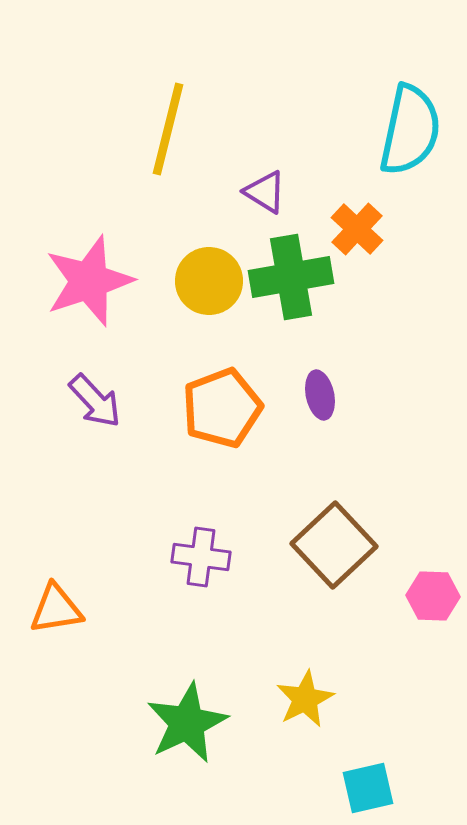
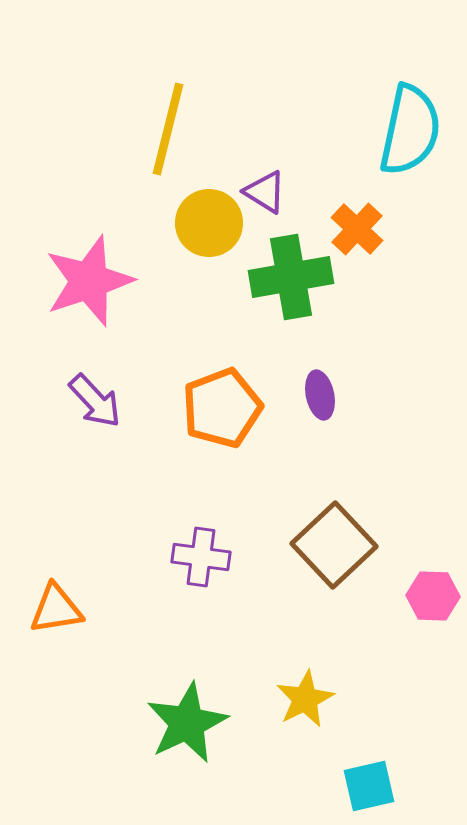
yellow circle: moved 58 px up
cyan square: moved 1 px right, 2 px up
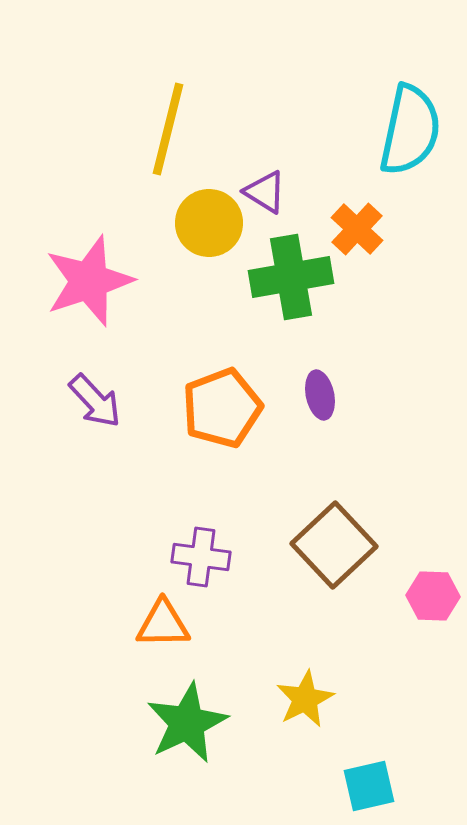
orange triangle: moved 107 px right, 15 px down; rotated 8 degrees clockwise
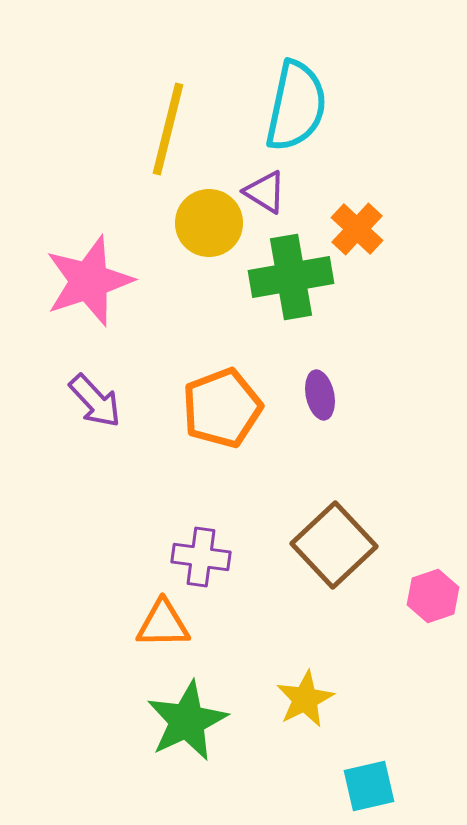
cyan semicircle: moved 114 px left, 24 px up
pink hexagon: rotated 21 degrees counterclockwise
green star: moved 2 px up
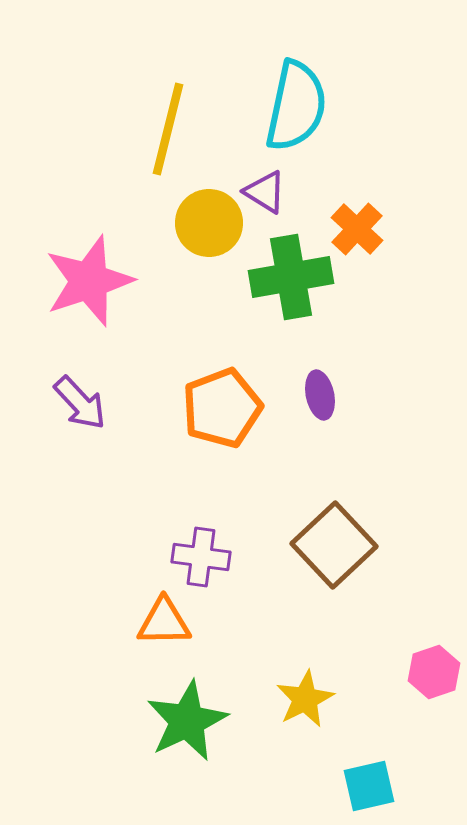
purple arrow: moved 15 px left, 2 px down
pink hexagon: moved 1 px right, 76 px down
orange triangle: moved 1 px right, 2 px up
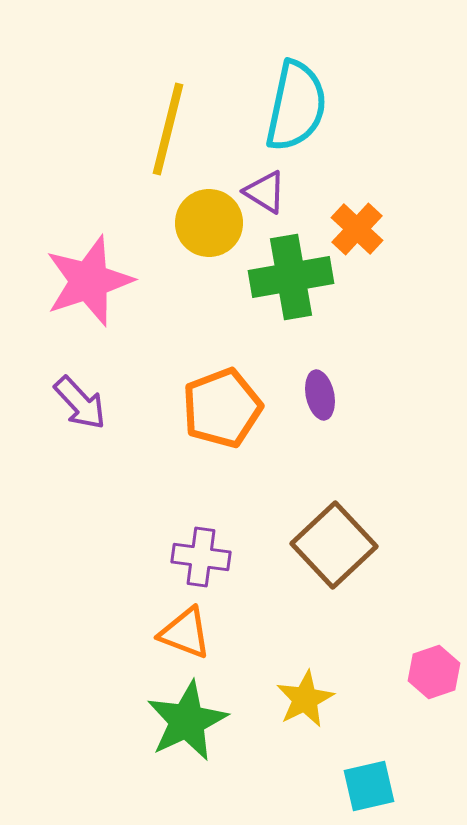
orange triangle: moved 21 px right, 11 px down; rotated 22 degrees clockwise
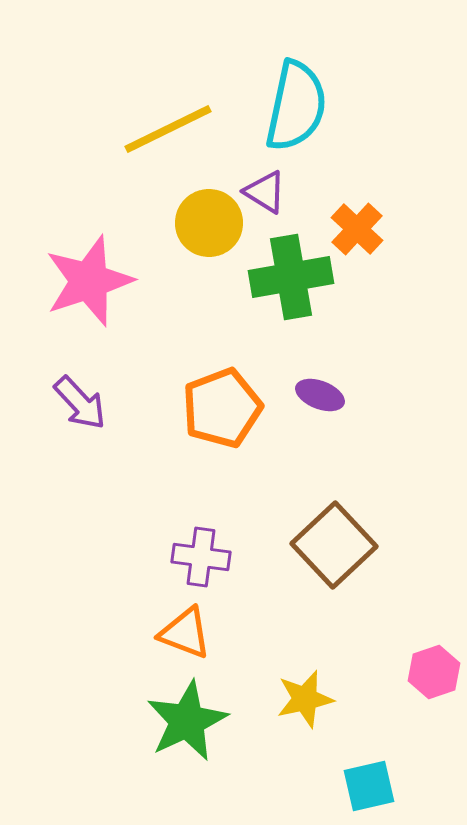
yellow line: rotated 50 degrees clockwise
purple ellipse: rotated 57 degrees counterclockwise
yellow star: rotated 14 degrees clockwise
